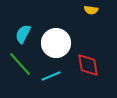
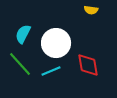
cyan line: moved 5 px up
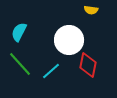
cyan semicircle: moved 4 px left, 2 px up
white circle: moved 13 px right, 3 px up
red diamond: rotated 20 degrees clockwise
cyan line: rotated 18 degrees counterclockwise
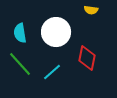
cyan semicircle: moved 1 px right, 1 px down; rotated 36 degrees counterclockwise
white circle: moved 13 px left, 8 px up
red diamond: moved 1 px left, 7 px up
cyan line: moved 1 px right, 1 px down
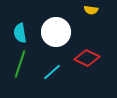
red diamond: rotated 75 degrees counterclockwise
green line: rotated 60 degrees clockwise
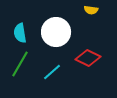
red diamond: moved 1 px right
green line: rotated 12 degrees clockwise
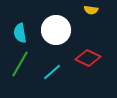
white circle: moved 2 px up
